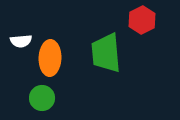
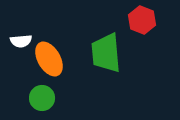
red hexagon: rotated 12 degrees counterclockwise
orange ellipse: moved 1 px left, 1 px down; rotated 32 degrees counterclockwise
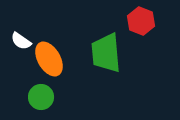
red hexagon: moved 1 px left, 1 px down
white semicircle: rotated 40 degrees clockwise
green circle: moved 1 px left, 1 px up
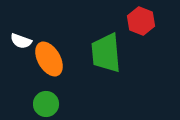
white semicircle: rotated 15 degrees counterclockwise
green circle: moved 5 px right, 7 px down
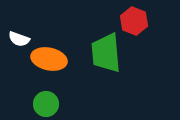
red hexagon: moved 7 px left
white semicircle: moved 2 px left, 2 px up
orange ellipse: rotated 48 degrees counterclockwise
